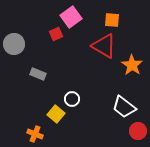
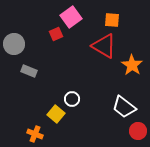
gray rectangle: moved 9 px left, 3 px up
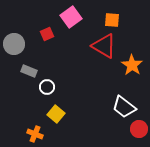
red square: moved 9 px left
white circle: moved 25 px left, 12 px up
red circle: moved 1 px right, 2 px up
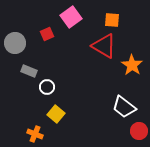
gray circle: moved 1 px right, 1 px up
red circle: moved 2 px down
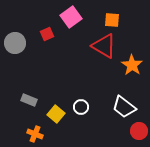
gray rectangle: moved 29 px down
white circle: moved 34 px right, 20 px down
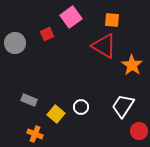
white trapezoid: moved 1 px left, 1 px up; rotated 85 degrees clockwise
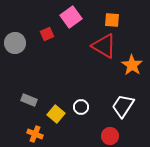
red circle: moved 29 px left, 5 px down
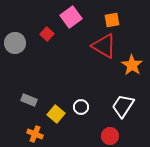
orange square: rotated 14 degrees counterclockwise
red square: rotated 24 degrees counterclockwise
